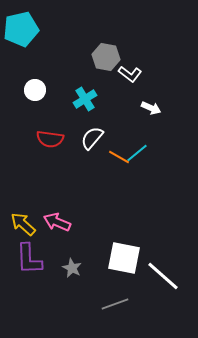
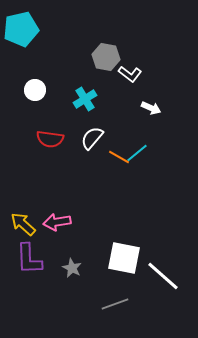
pink arrow: rotated 32 degrees counterclockwise
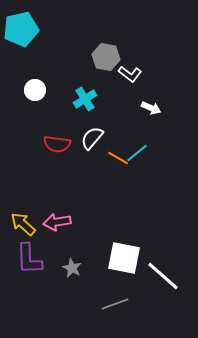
red semicircle: moved 7 px right, 5 px down
orange line: moved 1 px left, 1 px down
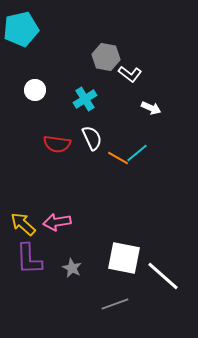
white semicircle: rotated 115 degrees clockwise
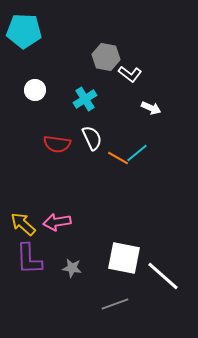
cyan pentagon: moved 3 px right, 2 px down; rotated 16 degrees clockwise
gray star: rotated 18 degrees counterclockwise
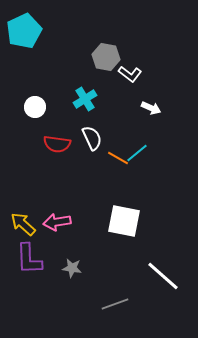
cyan pentagon: rotated 28 degrees counterclockwise
white circle: moved 17 px down
white square: moved 37 px up
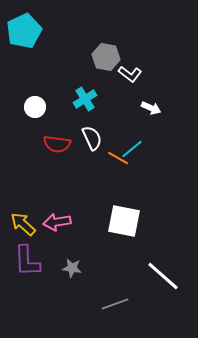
cyan line: moved 5 px left, 4 px up
purple L-shape: moved 2 px left, 2 px down
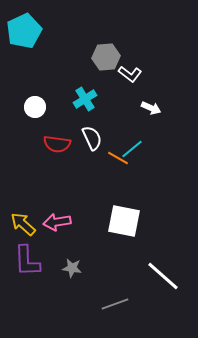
gray hexagon: rotated 16 degrees counterclockwise
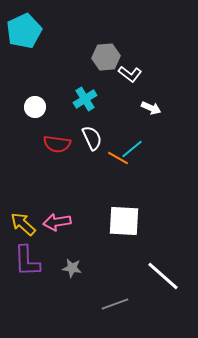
white square: rotated 8 degrees counterclockwise
